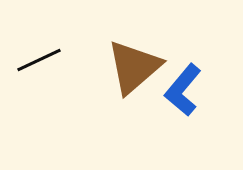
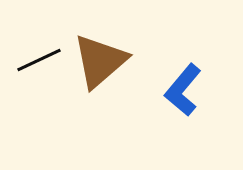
brown triangle: moved 34 px left, 6 px up
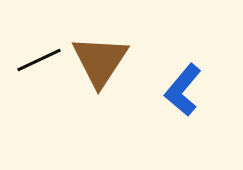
brown triangle: rotated 16 degrees counterclockwise
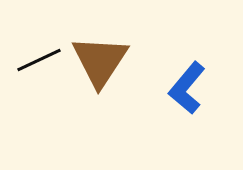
blue L-shape: moved 4 px right, 2 px up
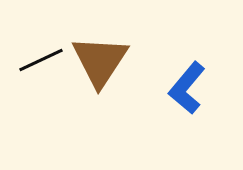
black line: moved 2 px right
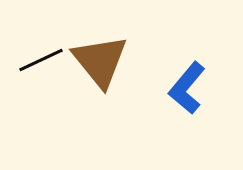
brown triangle: rotated 12 degrees counterclockwise
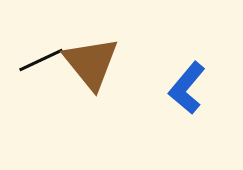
brown triangle: moved 9 px left, 2 px down
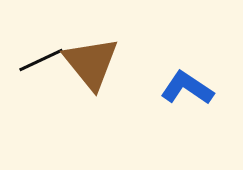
blue L-shape: rotated 84 degrees clockwise
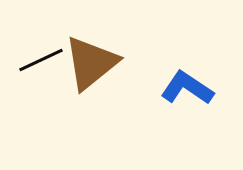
brown triangle: rotated 30 degrees clockwise
